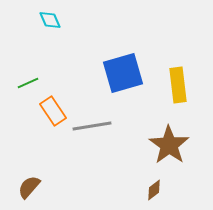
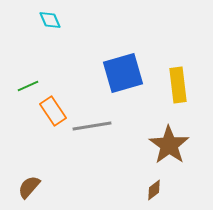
green line: moved 3 px down
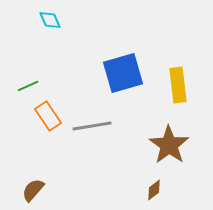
orange rectangle: moved 5 px left, 5 px down
brown semicircle: moved 4 px right, 3 px down
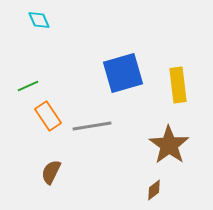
cyan diamond: moved 11 px left
brown semicircle: moved 18 px right, 18 px up; rotated 15 degrees counterclockwise
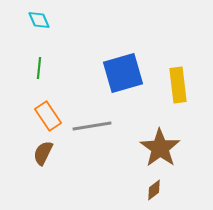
green line: moved 11 px right, 18 px up; rotated 60 degrees counterclockwise
brown star: moved 9 px left, 3 px down
brown semicircle: moved 8 px left, 19 px up
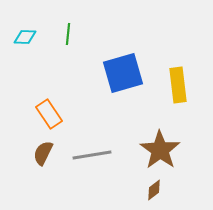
cyan diamond: moved 14 px left, 17 px down; rotated 65 degrees counterclockwise
green line: moved 29 px right, 34 px up
orange rectangle: moved 1 px right, 2 px up
gray line: moved 29 px down
brown star: moved 2 px down
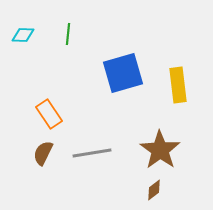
cyan diamond: moved 2 px left, 2 px up
gray line: moved 2 px up
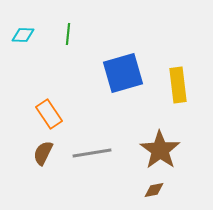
brown diamond: rotated 25 degrees clockwise
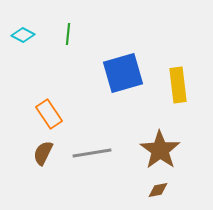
cyan diamond: rotated 25 degrees clockwise
brown diamond: moved 4 px right
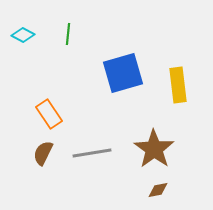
brown star: moved 6 px left, 1 px up
